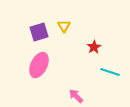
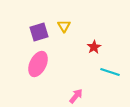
pink ellipse: moved 1 px left, 1 px up
pink arrow: rotated 84 degrees clockwise
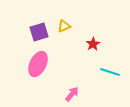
yellow triangle: rotated 40 degrees clockwise
red star: moved 1 px left, 3 px up
pink arrow: moved 4 px left, 2 px up
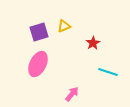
red star: moved 1 px up
cyan line: moved 2 px left
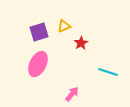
red star: moved 12 px left
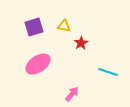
yellow triangle: rotated 32 degrees clockwise
purple square: moved 5 px left, 5 px up
pink ellipse: rotated 30 degrees clockwise
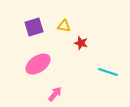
red star: rotated 24 degrees counterclockwise
pink arrow: moved 17 px left
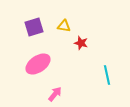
cyan line: moved 1 px left, 3 px down; rotated 60 degrees clockwise
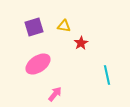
red star: rotated 24 degrees clockwise
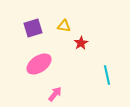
purple square: moved 1 px left, 1 px down
pink ellipse: moved 1 px right
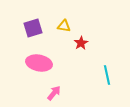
pink ellipse: moved 1 px up; rotated 45 degrees clockwise
pink arrow: moved 1 px left, 1 px up
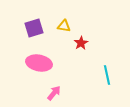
purple square: moved 1 px right
